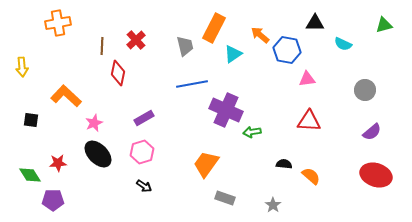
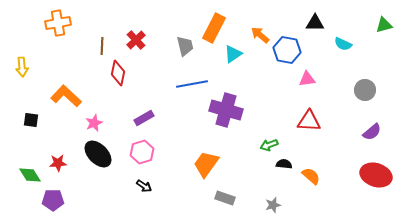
purple cross: rotated 8 degrees counterclockwise
green arrow: moved 17 px right, 13 px down; rotated 12 degrees counterclockwise
gray star: rotated 21 degrees clockwise
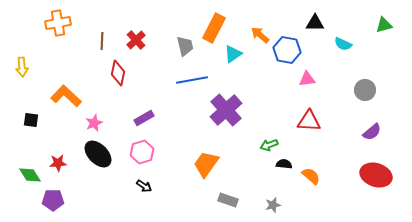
brown line: moved 5 px up
blue line: moved 4 px up
purple cross: rotated 32 degrees clockwise
gray rectangle: moved 3 px right, 2 px down
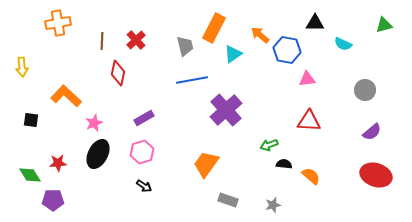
black ellipse: rotated 72 degrees clockwise
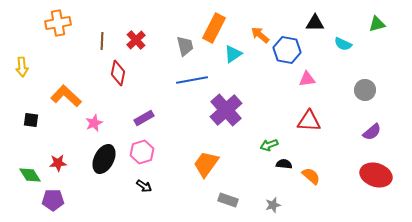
green triangle: moved 7 px left, 1 px up
black ellipse: moved 6 px right, 5 px down
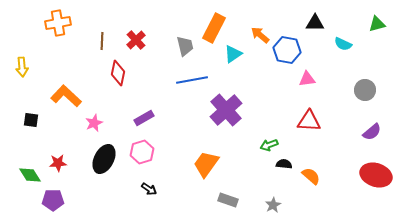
black arrow: moved 5 px right, 3 px down
gray star: rotated 14 degrees counterclockwise
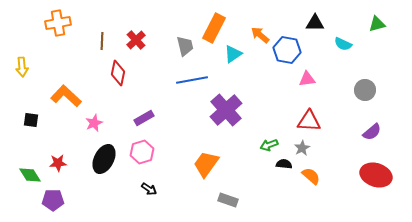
gray star: moved 29 px right, 57 px up
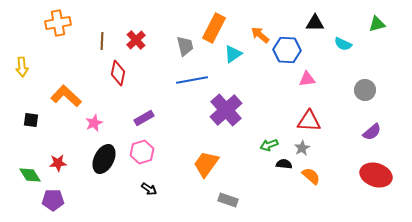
blue hexagon: rotated 8 degrees counterclockwise
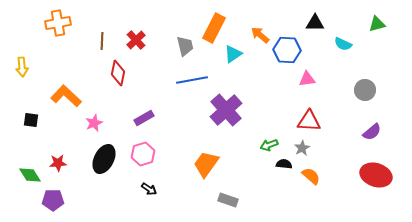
pink hexagon: moved 1 px right, 2 px down
